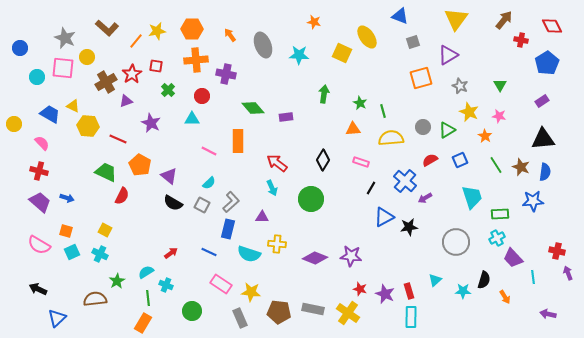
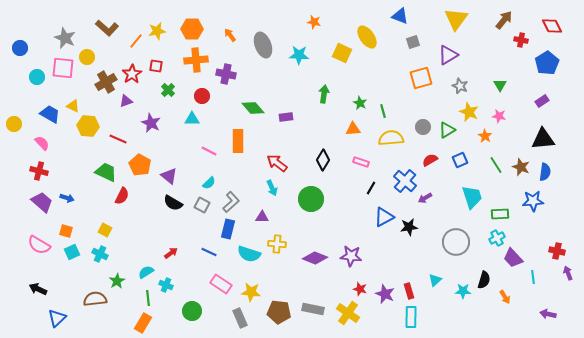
purple trapezoid at (40, 202): moved 2 px right
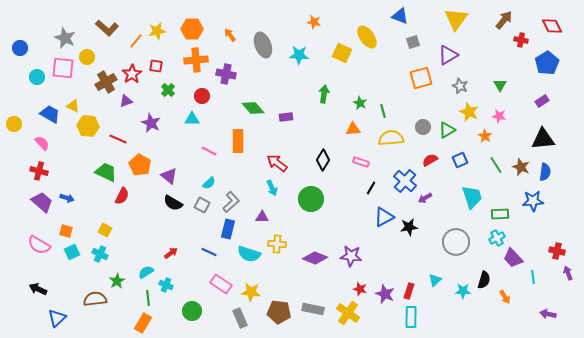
red rectangle at (409, 291): rotated 35 degrees clockwise
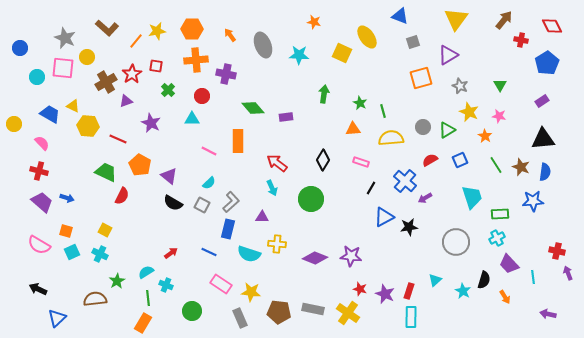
purple trapezoid at (513, 258): moved 4 px left, 6 px down
cyan star at (463, 291): rotated 28 degrees clockwise
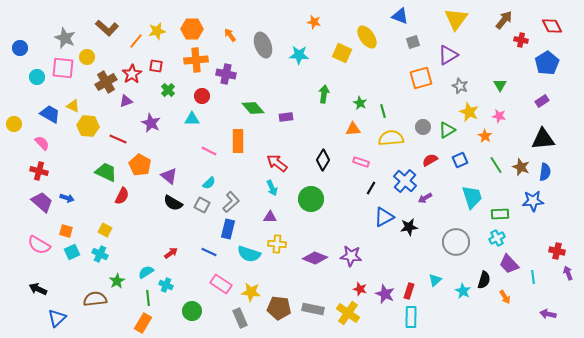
purple triangle at (262, 217): moved 8 px right
brown pentagon at (279, 312): moved 4 px up
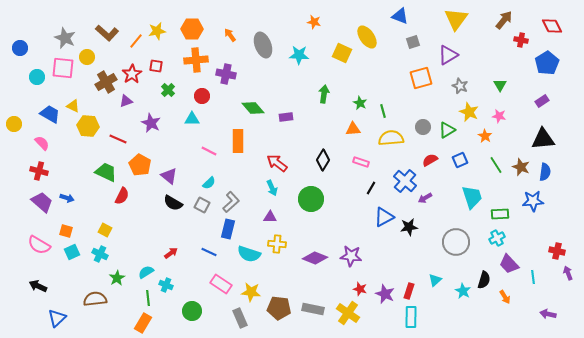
brown L-shape at (107, 28): moved 5 px down
green star at (117, 281): moved 3 px up
black arrow at (38, 289): moved 3 px up
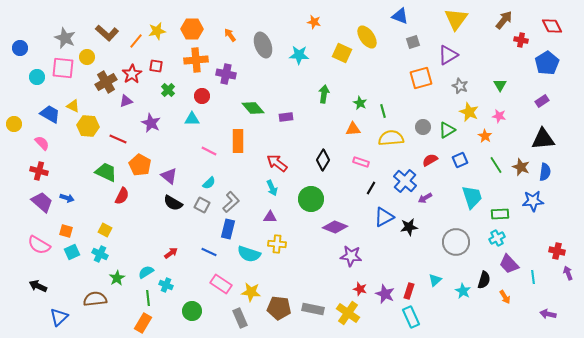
purple diamond at (315, 258): moved 20 px right, 31 px up
cyan rectangle at (411, 317): rotated 25 degrees counterclockwise
blue triangle at (57, 318): moved 2 px right, 1 px up
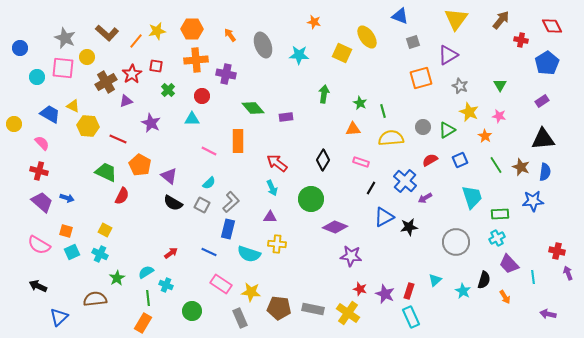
brown arrow at (504, 20): moved 3 px left
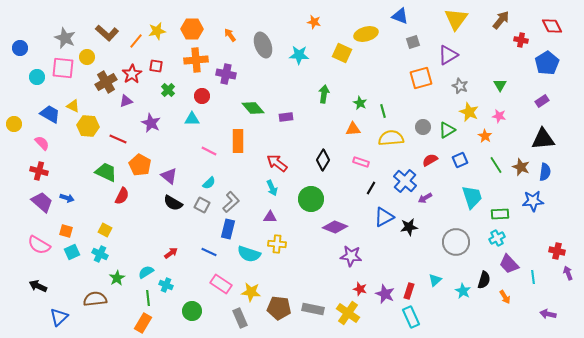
yellow ellipse at (367, 37): moved 1 px left, 3 px up; rotated 70 degrees counterclockwise
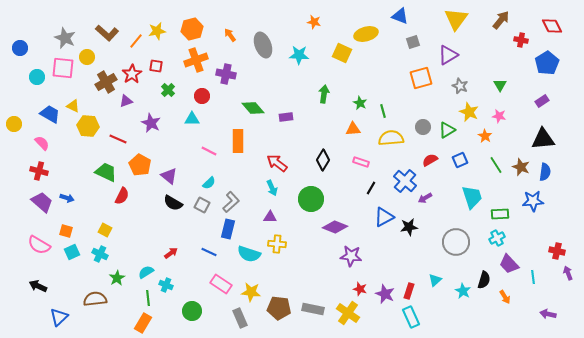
orange hexagon at (192, 29): rotated 15 degrees counterclockwise
orange cross at (196, 60): rotated 15 degrees counterclockwise
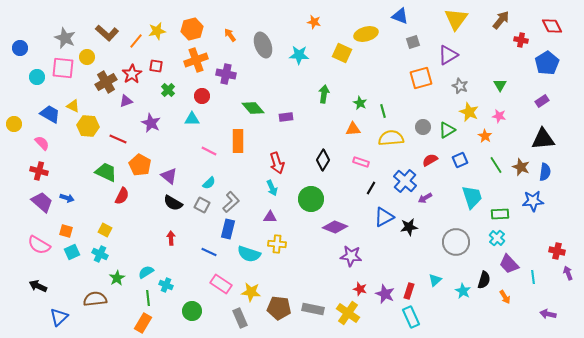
red arrow at (277, 163): rotated 145 degrees counterclockwise
cyan cross at (497, 238): rotated 21 degrees counterclockwise
red arrow at (171, 253): moved 15 px up; rotated 56 degrees counterclockwise
